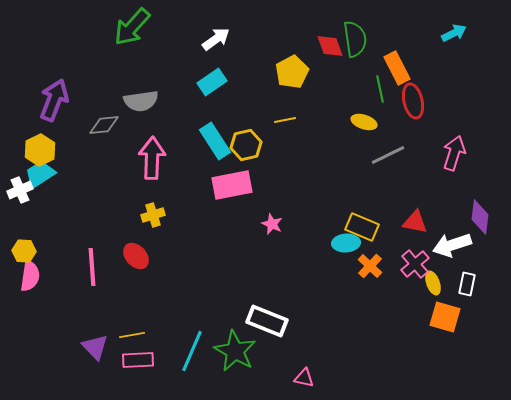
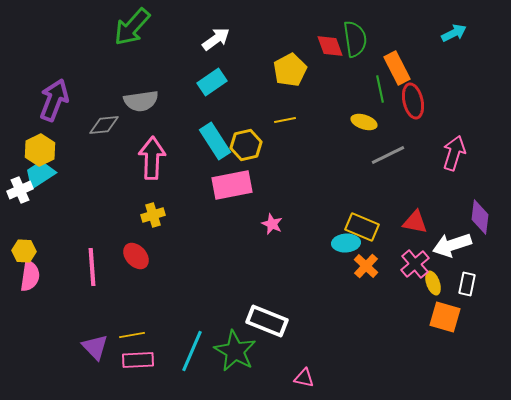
yellow pentagon at (292, 72): moved 2 px left, 2 px up
orange cross at (370, 266): moved 4 px left
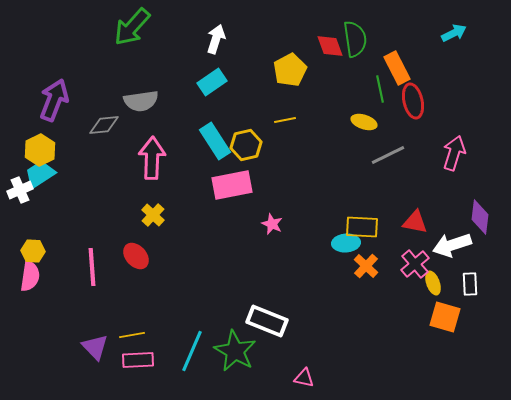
white arrow at (216, 39): rotated 36 degrees counterclockwise
yellow cross at (153, 215): rotated 30 degrees counterclockwise
yellow rectangle at (362, 227): rotated 20 degrees counterclockwise
yellow hexagon at (24, 251): moved 9 px right
white rectangle at (467, 284): moved 3 px right; rotated 15 degrees counterclockwise
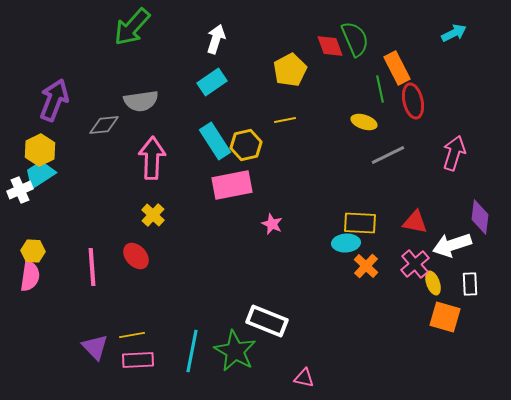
green semicircle at (355, 39): rotated 15 degrees counterclockwise
yellow rectangle at (362, 227): moved 2 px left, 4 px up
cyan line at (192, 351): rotated 12 degrees counterclockwise
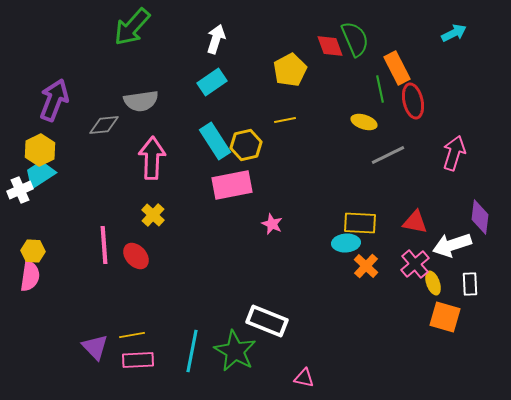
pink line at (92, 267): moved 12 px right, 22 px up
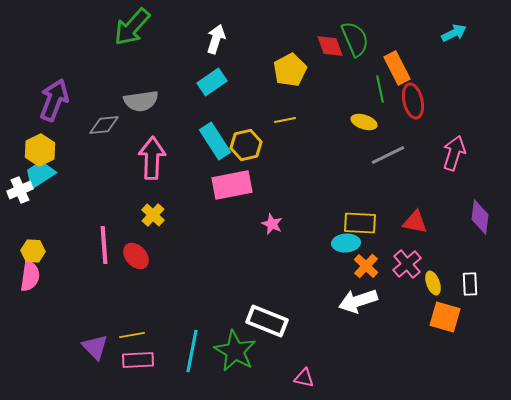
white arrow at (452, 245): moved 94 px left, 56 px down
pink cross at (415, 264): moved 8 px left
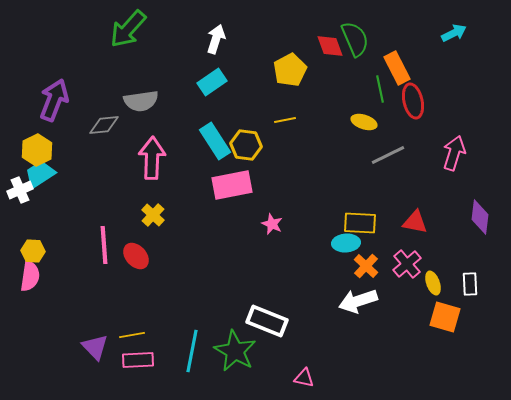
green arrow at (132, 27): moved 4 px left, 2 px down
yellow hexagon at (246, 145): rotated 20 degrees clockwise
yellow hexagon at (40, 150): moved 3 px left
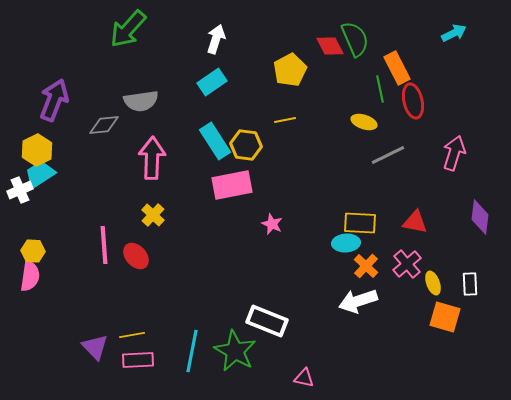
red diamond at (330, 46): rotated 8 degrees counterclockwise
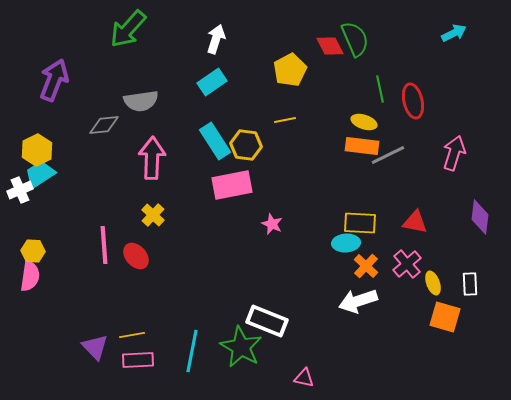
orange rectangle at (397, 68): moved 35 px left, 78 px down; rotated 56 degrees counterclockwise
purple arrow at (54, 100): moved 20 px up
green star at (235, 351): moved 6 px right, 4 px up
